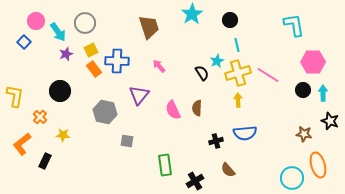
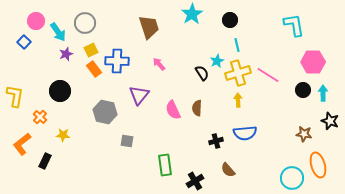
pink arrow at (159, 66): moved 2 px up
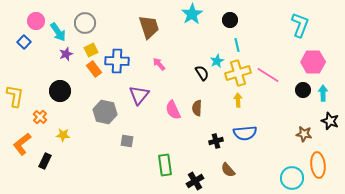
cyan L-shape at (294, 25): moved 6 px right; rotated 30 degrees clockwise
orange ellipse at (318, 165): rotated 10 degrees clockwise
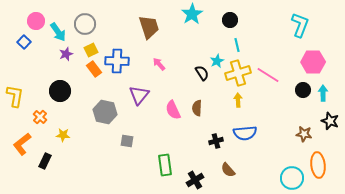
gray circle at (85, 23): moved 1 px down
black cross at (195, 181): moved 1 px up
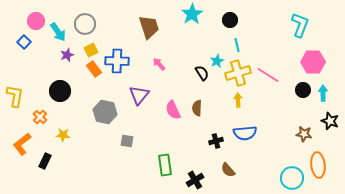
purple star at (66, 54): moved 1 px right, 1 px down
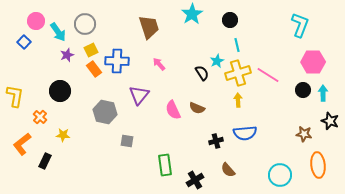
brown semicircle at (197, 108): rotated 70 degrees counterclockwise
cyan circle at (292, 178): moved 12 px left, 3 px up
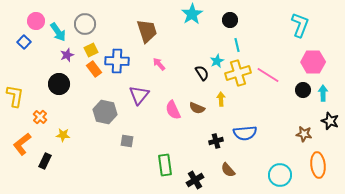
brown trapezoid at (149, 27): moved 2 px left, 4 px down
black circle at (60, 91): moved 1 px left, 7 px up
yellow arrow at (238, 100): moved 17 px left, 1 px up
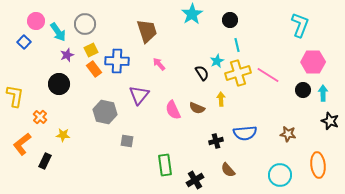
brown star at (304, 134): moved 16 px left
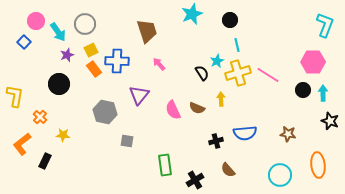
cyan star at (192, 14): rotated 10 degrees clockwise
cyan L-shape at (300, 25): moved 25 px right
